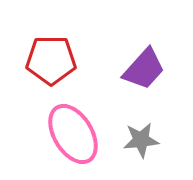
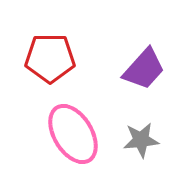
red pentagon: moved 1 px left, 2 px up
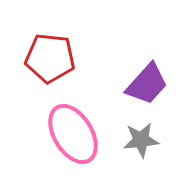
red pentagon: rotated 6 degrees clockwise
purple trapezoid: moved 3 px right, 15 px down
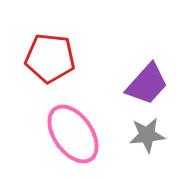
pink ellipse: rotated 4 degrees counterclockwise
gray star: moved 6 px right, 5 px up
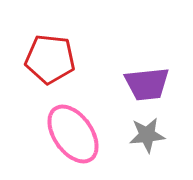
red pentagon: moved 1 px down
purple trapezoid: rotated 42 degrees clockwise
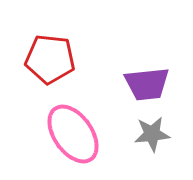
gray star: moved 5 px right, 1 px up
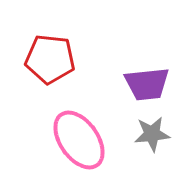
pink ellipse: moved 6 px right, 6 px down
